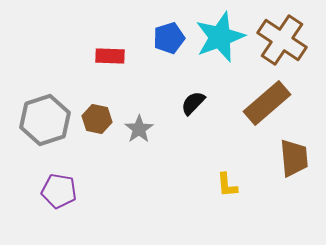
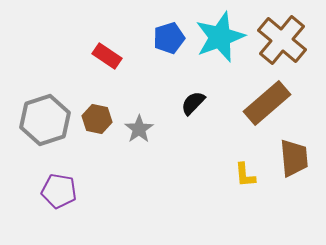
brown cross: rotated 6 degrees clockwise
red rectangle: moved 3 px left; rotated 32 degrees clockwise
yellow L-shape: moved 18 px right, 10 px up
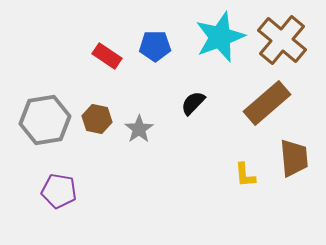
blue pentagon: moved 14 px left, 8 px down; rotated 16 degrees clockwise
gray hexagon: rotated 9 degrees clockwise
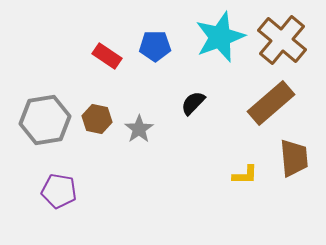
brown rectangle: moved 4 px right
yellow L-shape: rotated 84 degrees counterclockwise
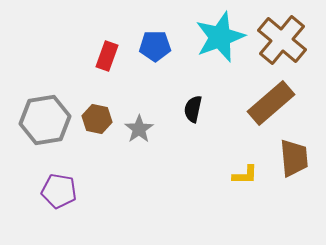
red rectangle: rotated 76 degrees clockwise
black semicircle: moved 6 px down; rotated 32 degrees counterclockwise
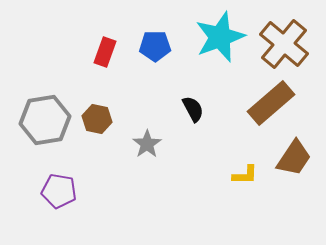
brown cross: moved 2 px right, 4 px down
red rectangle: moved 2 px left, 4 px up
black semicircle: rotated 140 degrees clockwise
gray star: moved 8 px right, 15 px down
brown trapezoid: rotated 39 degrees clockwise
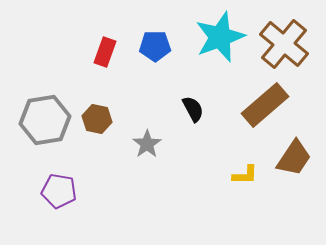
brown rectangle: moved 6 px left, 2 px down
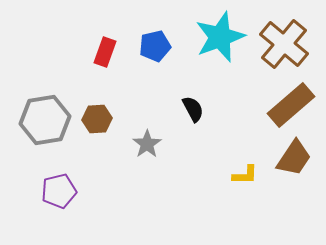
blue pentagon: rotated 12 degrees counterclockwise
brown rectangle: moved 26 px right
brown hexagon: rotated 16 degrees counterclockwise
purple pentagon: rotated 24 degrees counterclockwise
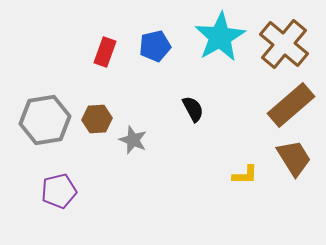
cyan star: rotated 9 degrees counterclockwise
gray star: moved 14 px left, 4 px up; rotated 16 degrees counterclockwise
brown trapezoid: rotated 66 degrees counterclockwise
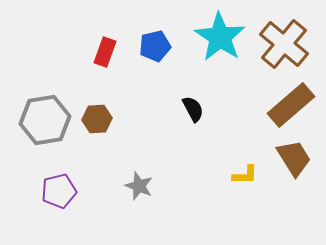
cyan star: rotated 9 degrees counterclockwise
gray star: moved 6 px right, 46 px down
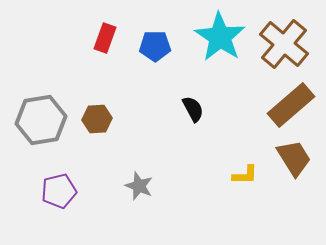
blue pentagon: rotated 12 degrees clockwise
red rectangle: moved 14 px up
gray hexagon: moved 4 px left
